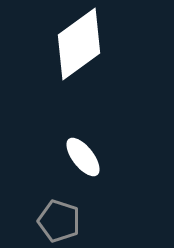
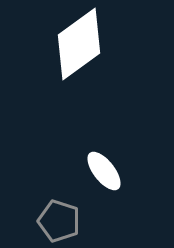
white ellipse: moved 21 px right, 14 px down
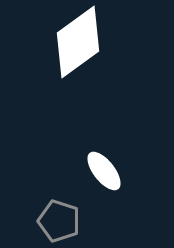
white diamond: moved 1 px left, 2 px up
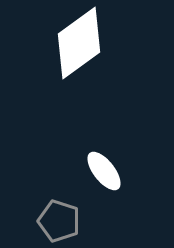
white diamond: moved 1 px right, 1 px down
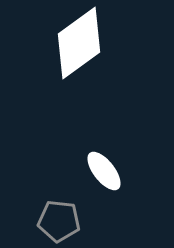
gray pentagon: rotated 12 degrees counterclockwise
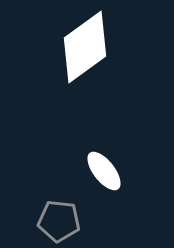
white diamond: moved 6 px right, 4 px down
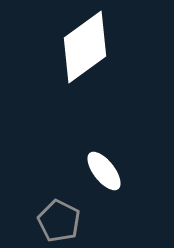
gray pentagon: rotated 21 degrees clockwise
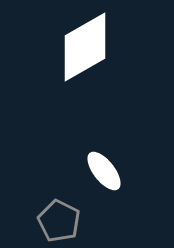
white diamond: rotated 6 degrees clockwise
